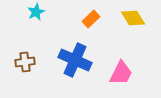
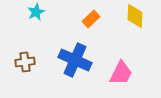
yellow diamond: moved 2 px right, 2 px up; rotated 35 degrees clockwise
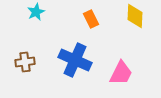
orange rectangle: rotated 72 degrees counterclockwise
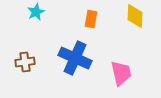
orange rectangle: rotated 36 degrees clockwise
blue cross: moved 2 px up
pink trapezoid: rotated 40 degrees counterclockwise
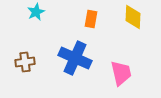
yellow diamond: moved 2 px left, 1 px down
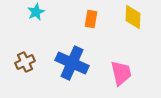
blue cross: moved 3 px left, 5 px down
brown cross: rotated 18 degrees counterclockwise
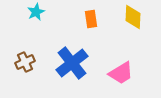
orange rectangle: rotated 18 degrees counterclockwise
blue cross: rotated 28 degrees clockwise
pink trapezoid: rotated 72 degrees clockwise
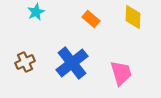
orange rectangle: rotated 42 degrees counterclockwise
pink trapezoid: rotated 76 degrees counterclockwise
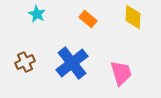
cyan star: moved 1 px right, 2 px down; rotated 18 degrees counterclockwise
orange rectangle: moved 3 px left
